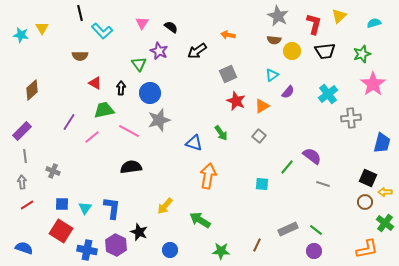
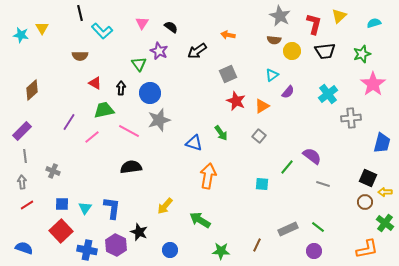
gray star at (278, 16): moved 2 px right
green line at (316, 230): moved 2 px right, 3 px up
red square at (61, 231): rotated 15 degrees clockwise
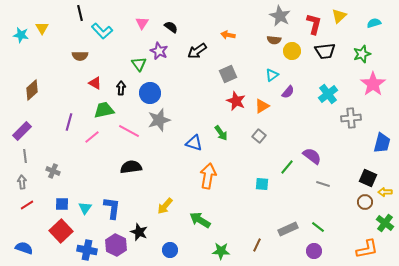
purple line at (69, 122): rotated 18 degrees counterclockwise
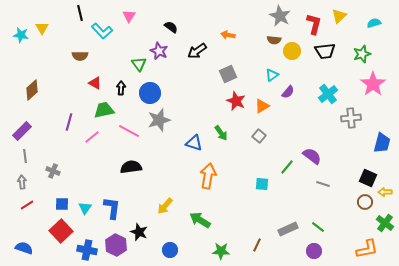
pink triangle at (142, 23): moved 13 px left, 7 px up
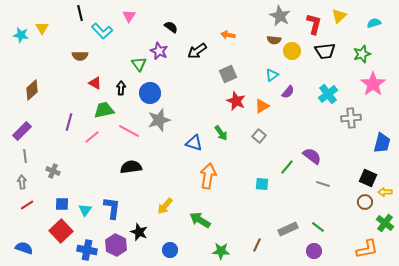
cyan triangle at (85, 208): moved 2 px down
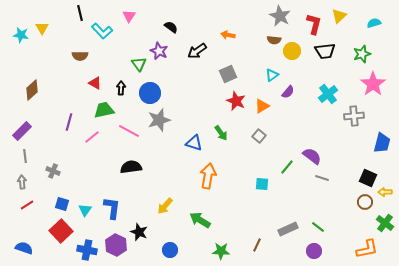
gray cross at (351, 118): moved 3 px right, 2 px up
gray line at (323, 184): moved 1 px left, 6 px up
blue square at (62, 204): rotated 16 degrees clockwise
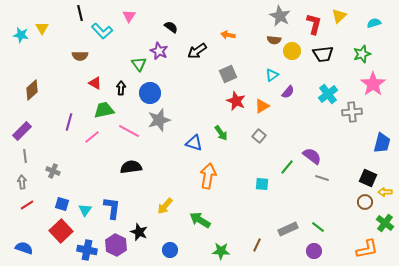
black trapezoid at (325, 51): moved 2 px left, 3 px down
gray cross at (354, 116): moved 2 px left, 4 px up
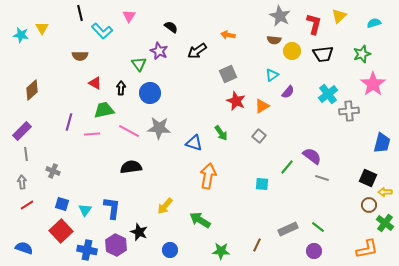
gray cross at (352, 112): moved 3 px left, 1 px up
gray star at (159, 120): moved 8 px down; rotated 20 degrees clockwise
pink line at (92, 137): moved 3 px up; rotated 35 degrees clockwise
gray line at (25, 156): moved 1 px right, 2 px up
brown circle at (365, 202): moved 4 px right, 3 px down
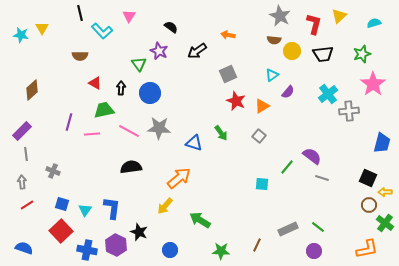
orange arrow at (208, 176): moved 29 px left, 2 px down; rotated 40 degrees clockwise
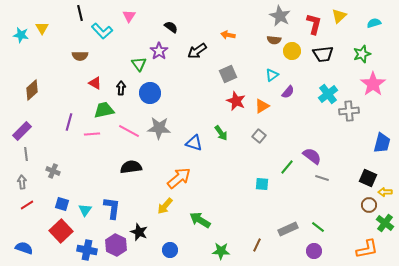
purple star at (159, 51): rotated 12 degrees clockwise
